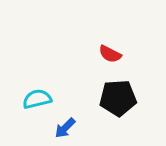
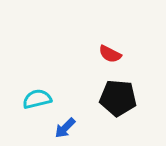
black pentagon: rotated 9 degrees clockwise
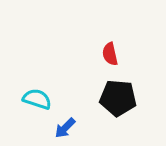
red semicircle: rotated 50 degrees clockwise
cyan semicircle: rotated 32 degrees clockwise
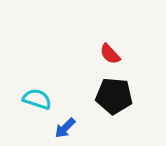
red semicircle: rotated 30 degrees counterclockwise
black pentagon: moved 4 px left, 2 px up
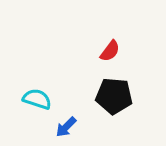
red semicircle: moved 3 px up; rotated 100 degrees counterclockwise
blue arrow: moved 1 px right, 1 px up
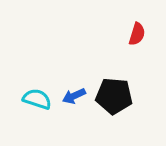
red semicircle: moved 27 px right, 17 px up; rotated 20 degrees counterclockwise
blue arrow: moved 8 px right, 31 px up; rotated 20 degrees clockwise
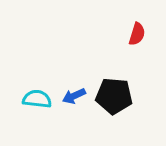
cyan semicircle: rotated 12 degrees counterclockwise
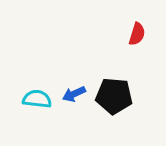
blue arrow: moved 2 px up
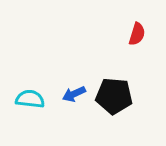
cyan semicircle: moved 7 px left
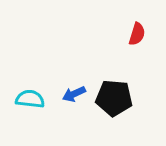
black pentagon: moved 2 px down
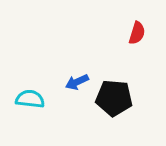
red semicircle: moved 1 px up
blue arrow: moved 3 px right, 12 px up
